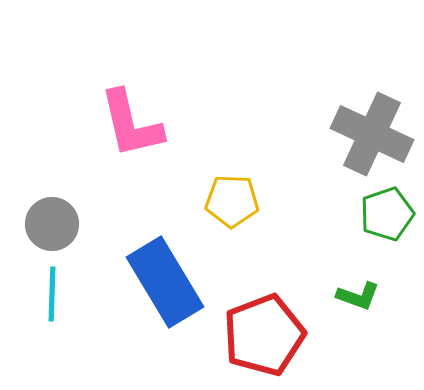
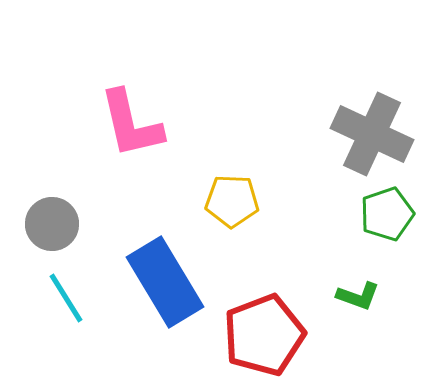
cyan line: moved 14 px right, 4 px down; rotated 34 degrees counterclockwise
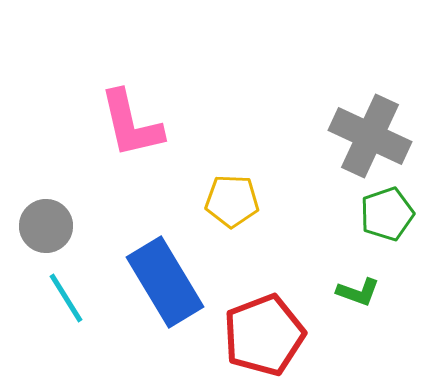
gray cross: moved 2 px left, 2 px down
gray circle: moved 6 px left, 2 px down
green L-shape: moved 4 px up
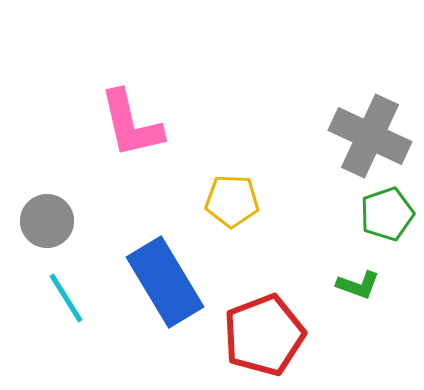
gray circle: moved 1 px right, 5 px up
green L-shape: moved 7 px up
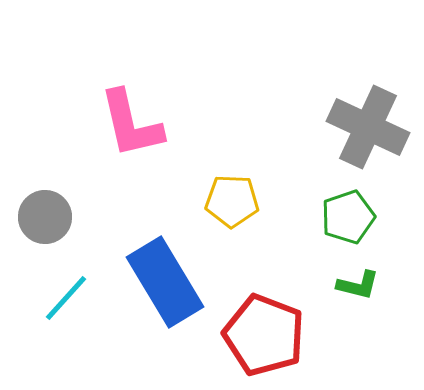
gray cross: moved 2 px left, 9 px up
green pentagon: moved 39 px left, 3 px down
gray circle: moved 2 px left, 4 px up
green L-shape: rotated 6 degrees counterclockwise
cyan line: rotated 74 degrees clockwise
red pentagon: rotated 30 degrees counterclockwise
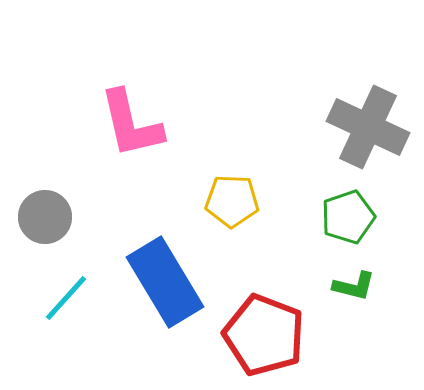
green L-shape: moved 4 px left, 1 px down
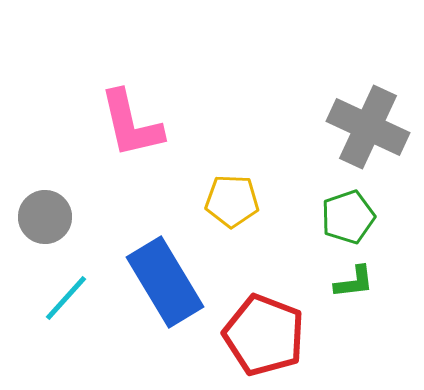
green L-shape: moved 4 px up; rotated 21 degrees counterclockwise
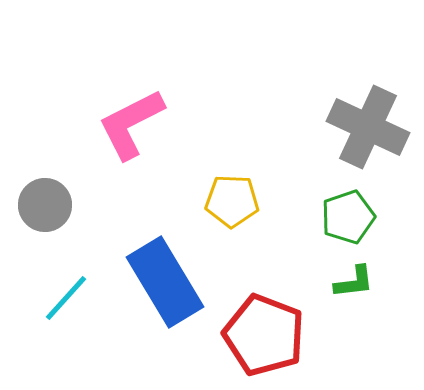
pink L-shape: rotated 76 degrees clockwise
gray circle: moved 12 px up
